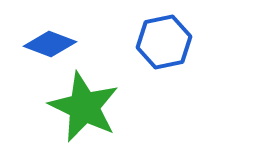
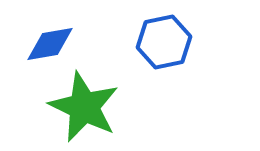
blue diamond: rotated 30 degrees counterclockwise
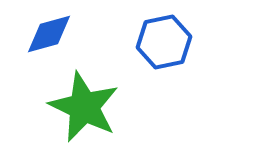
blue diamond: moved 1 px left, 10 px up; rotated 6 degrees counterclockwise
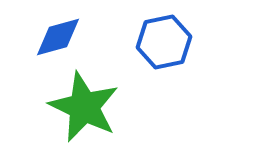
blue diamond: moved 9 px right, 3 px down
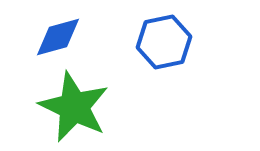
green star: moved 10 px left
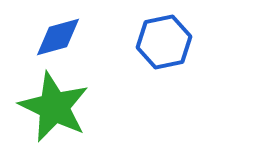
green star: moved 20 px left
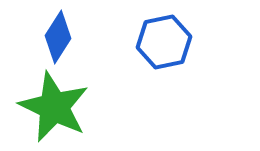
blue diamond: rotated 42 degrees counterclockwise
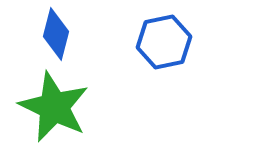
blue diamond: moved 2 px left, 3 px up; rotated 18 degrees counterclockwise
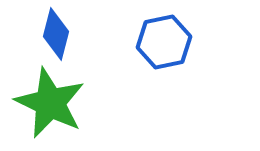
green star: moved 4 px left, 4 px up
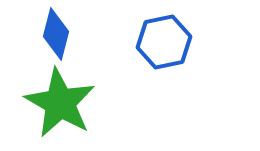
green star: moved 10 px right; rotated 4 degrees clockwise
